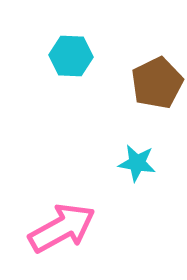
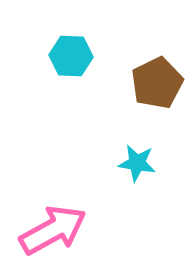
pink arrow: moved 9 px left, 2 px down
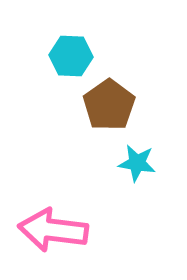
brown pentagon: moved 48 px left, 22 px down; rotated 9 degrees counterclockwise
pink arrow: rotated 144 degrees counterclockwise
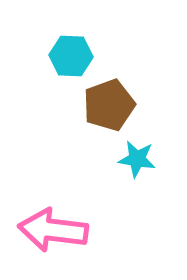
brown pentagon: rotated 15 degrees clockwise
cyan star: moved 4 px up
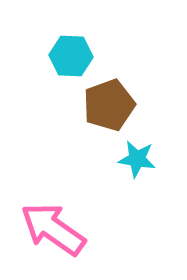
pink arrow: moved 1 px up; rotated 28 degrees clockwise
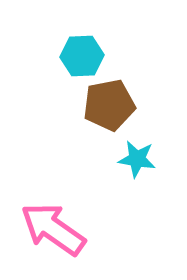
cyan hexagon: moved 11 px right; rotated 6 degrees counterclockwise
brown pentagon: rotated 9 degrees clockwise
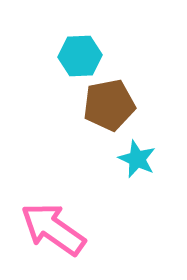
cyan hexagon: moved 2 px left
cyan star: rotated 15 degrees clockwise
